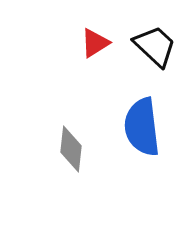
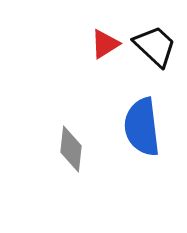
red triangle: moved 10 px right, 1 px down
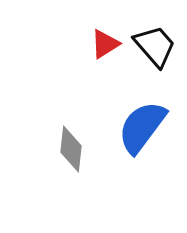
black trapezoid: rotated 6 degrees clockwise
blue semicircle: rotated 44 degrees clockwise
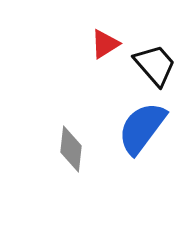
black trapezoid: moved 19 px down
blue semicircle: moved 1 px down
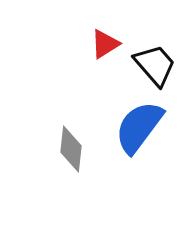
blue semicircle: moved 3 px left, 1 px up
